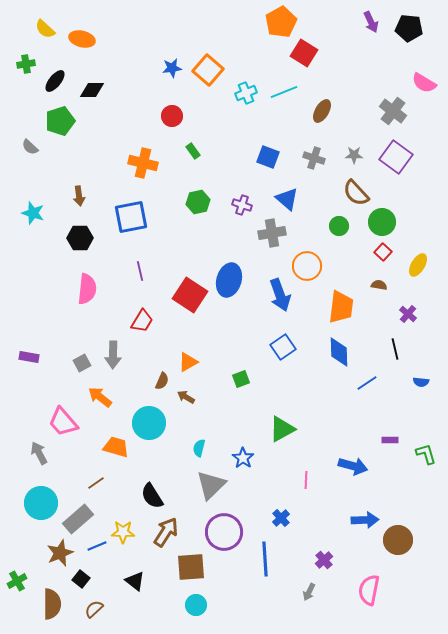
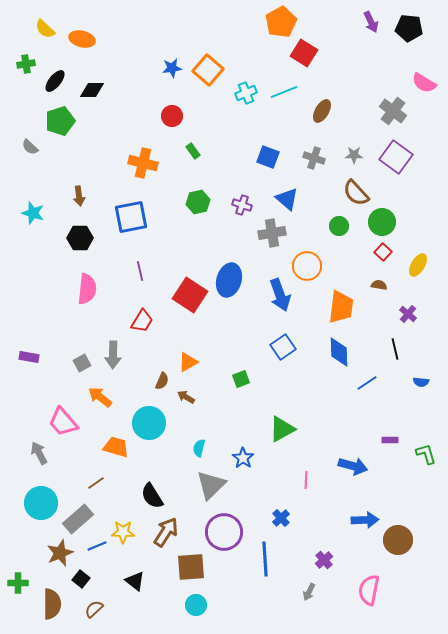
green cross at (17, 581): moved 1 px right, 2 px down; rotated 30 degrees clockwise
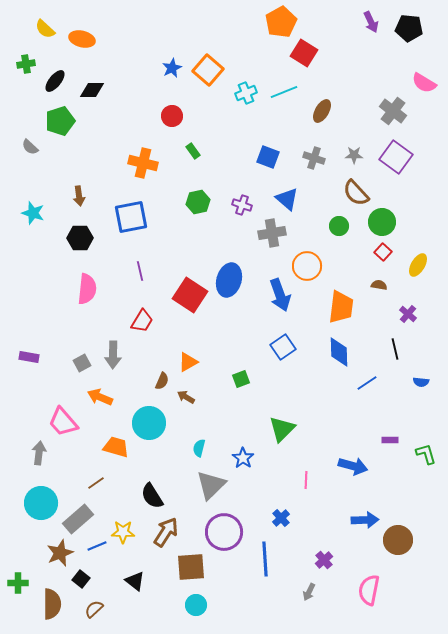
blue star at (172, 68): rotated 18 degrees counterclockwise
orange arrow at (100, 397): rotated 15 degrees counterclockwise
green triangle at (282, 429): rotated 16 degrees counterclockwise
gray arrow at (39, 453): rotated 35 degrees clockwise
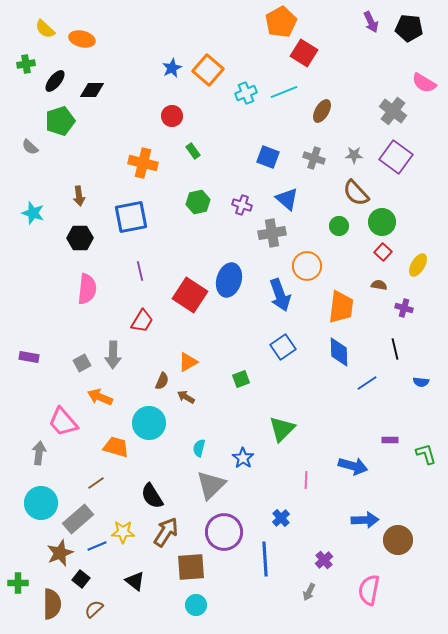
purple cross at (408, 314): moved 4 px left, 6 px up; rotated 24 degrees counterclockwise
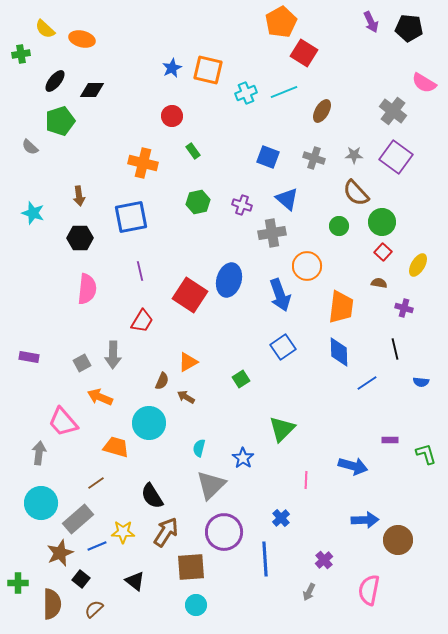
green cross at (26, 64): moved 5 px left, 10 px up
orange square at (208, 70): rotated 28 degrees counterclockwise
brown semicircle at (379, 285): moved 2 px up
green square at (241, 379): rotated 12 degrees counterclockwise
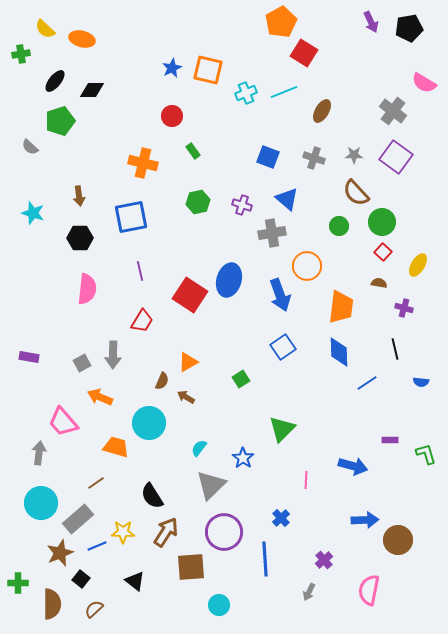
black pentagon at (409, 28): rotated 16 degrees counterclockwise
cyan semicircle at (199, 448): rotated 24 degrees clockwise
cyan circle at (196, 605): moved 23 px right
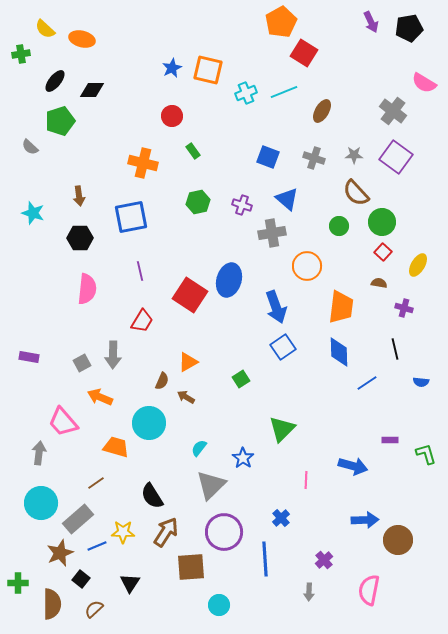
blue arrow at (280, 295): moved 4 px left, 12 px down
black triangle at (135, 581): moved 5 px left, 2 px down; rotated 25 degrees clockwise
gray arrow at (309, 592): rotated 24 degrees counterclockwise
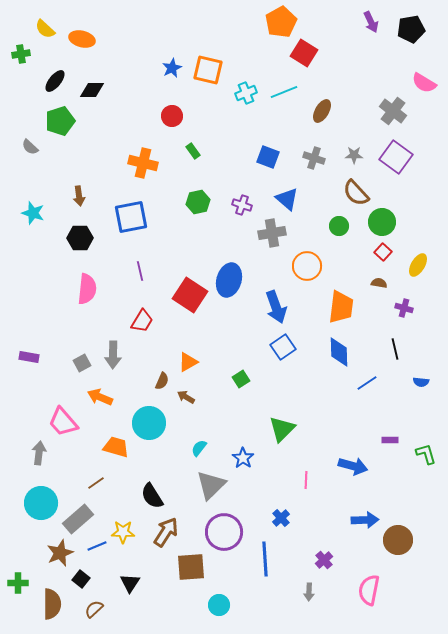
black pentagon at (409, 28): moved 2 px right, 1 px down
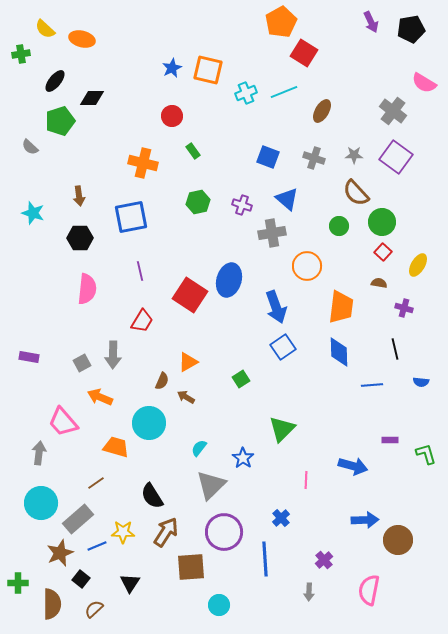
black diamond at (92, 90): moved 8 px down
blue line at (367, 383): moved 5 px right, 2 px down; rotated 30 degrees clockwise
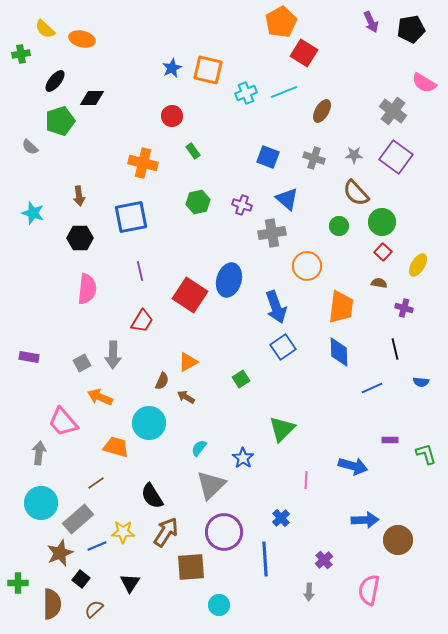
blue line at (372, 385): moved 3 px down; rotated 20 degrees counterclockwise
